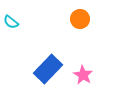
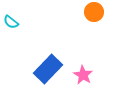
orange circle: moved 14 px right, 7 px up
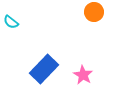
blue rectangle: moved 4 px left
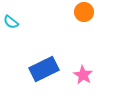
orange circle: moved 10 px left
blue rectangle: rotated 20 degrees clockwise
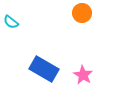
orange circle: moved 2 px left, 1 px down
blue rectangle: rotated 56 degrees clockwise
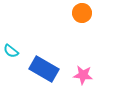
cyan semicircle: moved 29 px down
pink star: rotated 24 degrees counterclockwise
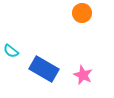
pink star: rotated 18 degrees clockwise
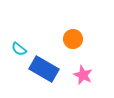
orange circle: moved 9 px left, 26 px down
cyan semicircle: moved 8 px right, 2 px up
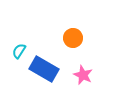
orange circle: moved 1 px up
cyan semicircle: moved 2 px down; rotated 84 degrees clockwise
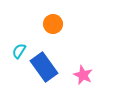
orange circle: moved 20 px left, 14 px up
blue rectangle: moved 2 px up; rotated 24 degrees clockwise
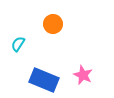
cyan semicircle: moved 1 px left, 7 px up
blue rectangle: moved 13 px down; rotated 32 degrees counterclockwise
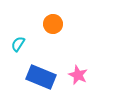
pink star: moved 5 px left
blue rectangle: moved 3 px left, 3 px up
